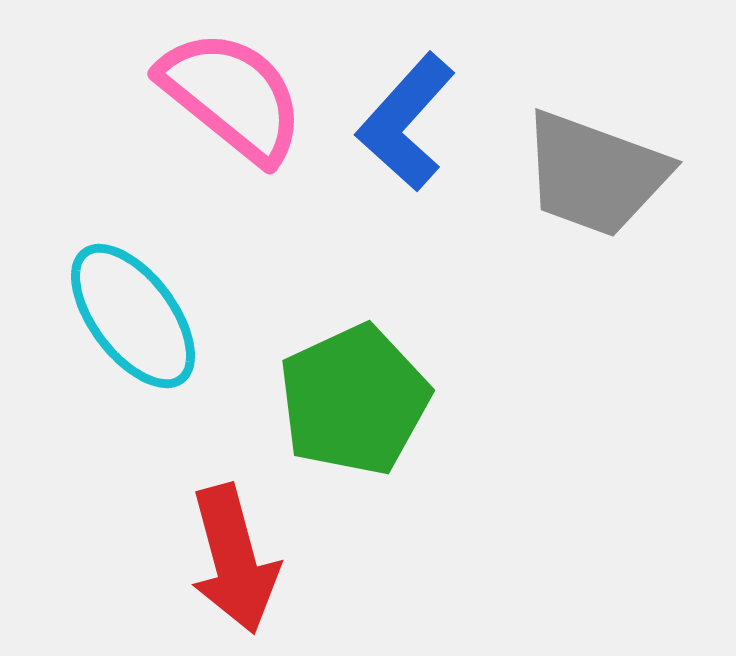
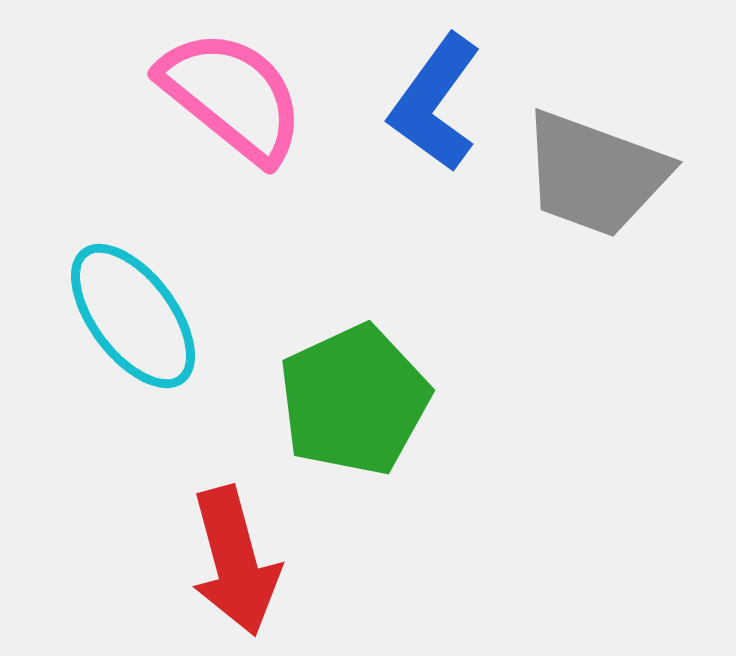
blue L-shape: moved 29 px right, 19 px up; rotated 6 degrees counterclockwise
red arrow: moved 1 px right, 2 px down
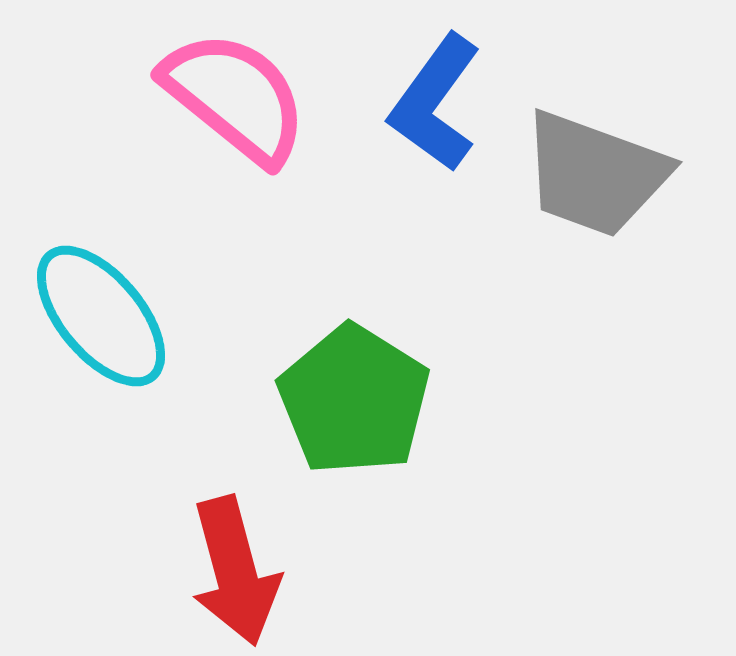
pink semicircle: moved 3 px right, 1 px down
cyan ellipse: moved 32 px left; rotated 3 degrees counterclockwise
green pentagon: rotated 15 degrees counterclockwise
red arrow: moved 10 px down
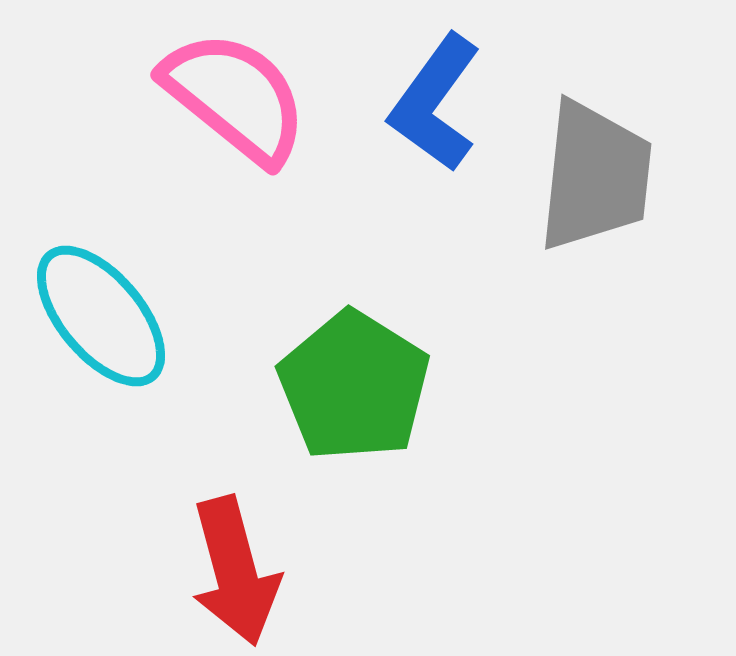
gray trapezoid: moved 2 px down; rotated 104 degrees counterclockwise
green pentagon: moved 14 px up
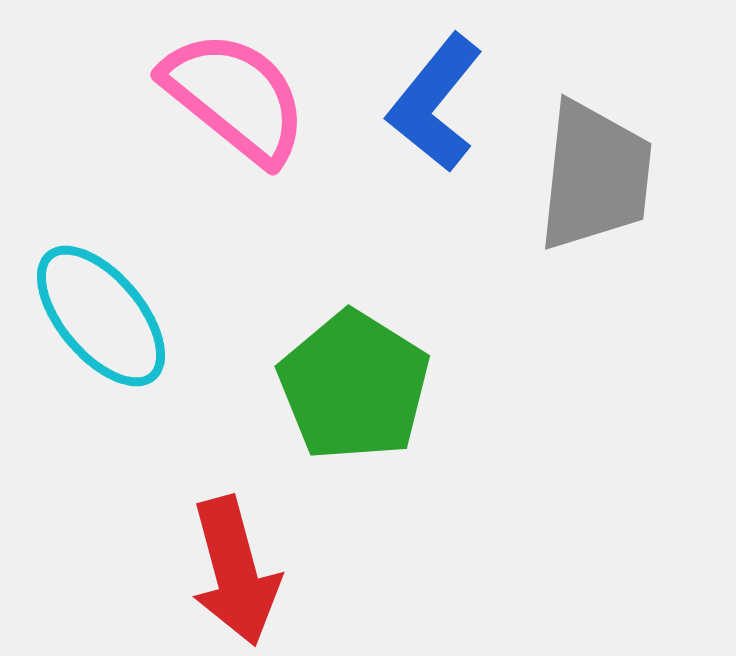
blue L-shape: rotated 3 degrees clockwise
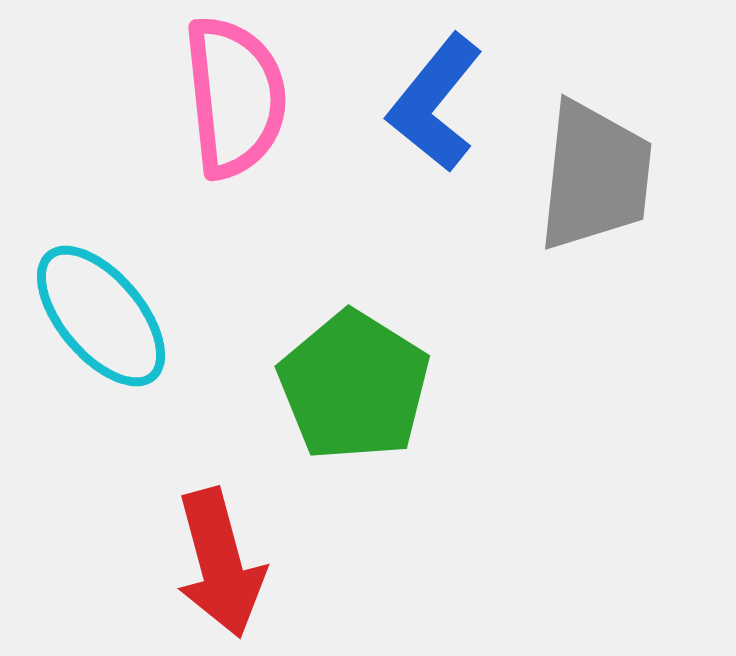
pink semicircle: rotated 45 degrees clockwise
red arrow: moved 15 px left, 8 px up
